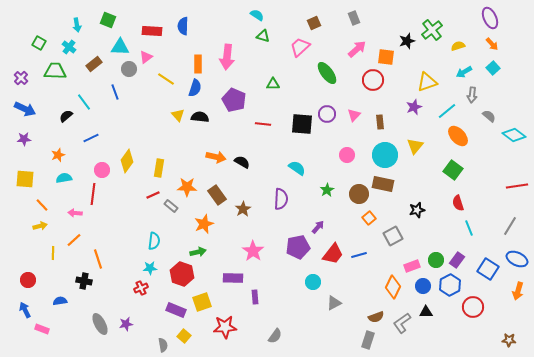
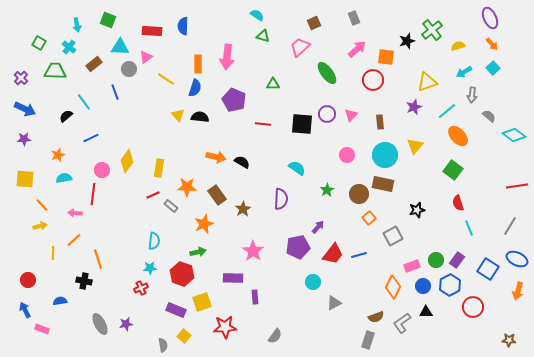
pink triangle at (354, 115): moved 3 px left
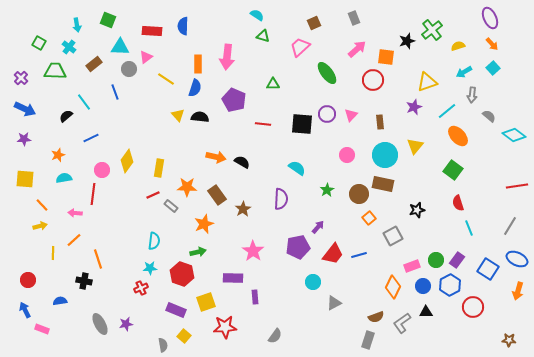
yellow square at (202, 302): moved 4 px right
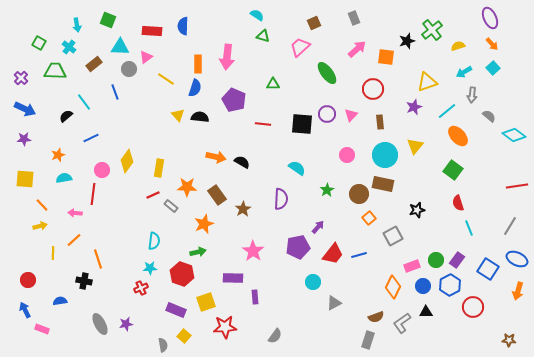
red circle at (373, 80): moved 9 px down
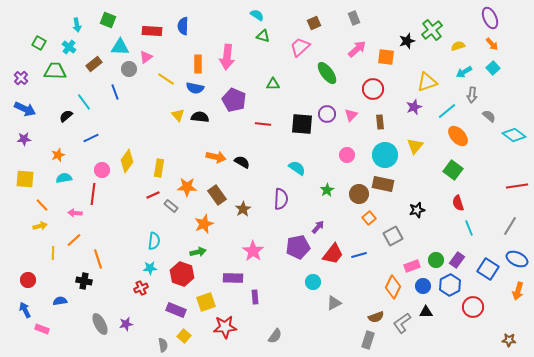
blue semicircle at (195, 88): rotated 84 degrees clockwise
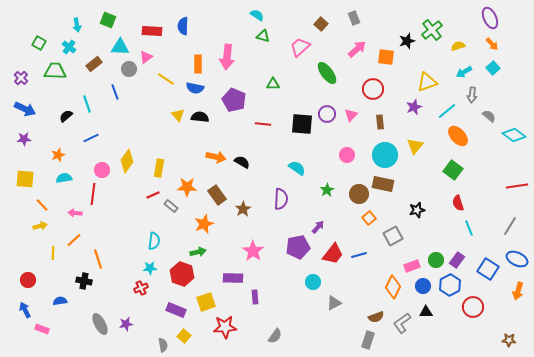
brown square at (314, 23): moved 7 px right, 1 px down; rotated 24 degrees counterclockwise
cyan line at (84, 102): moved 3 px right, 2 px down; rotated 18 degrees clockwise
